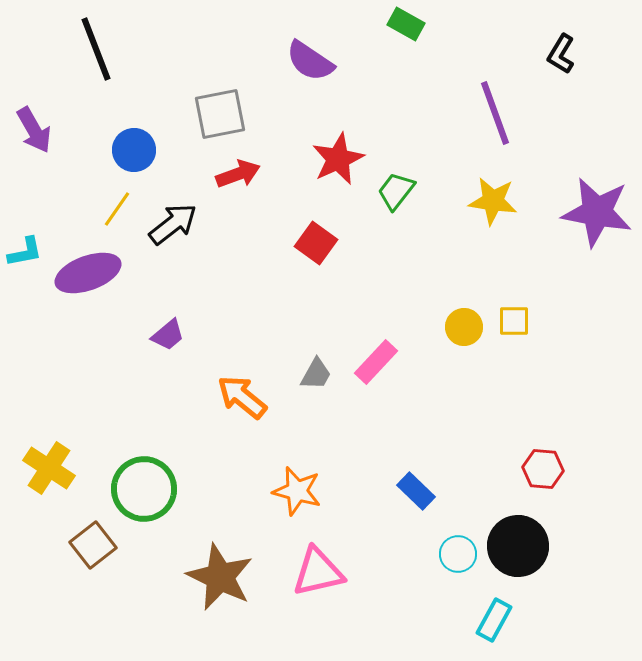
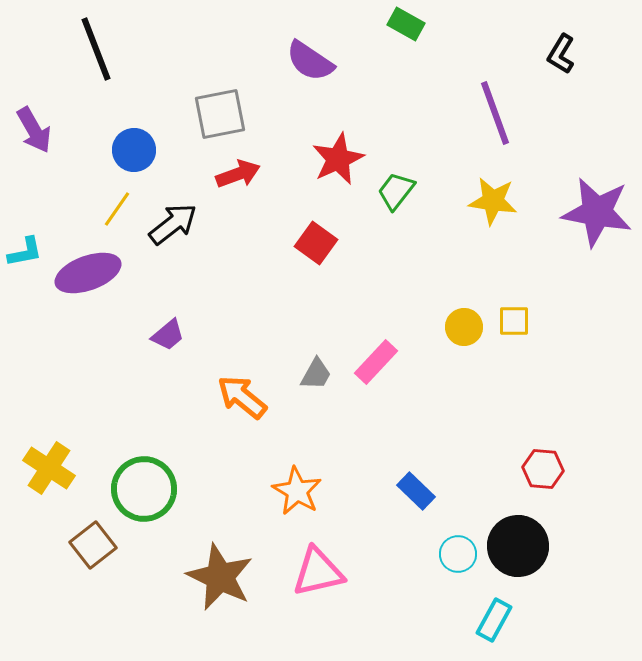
orange star: rotated 15 degrees clockwise
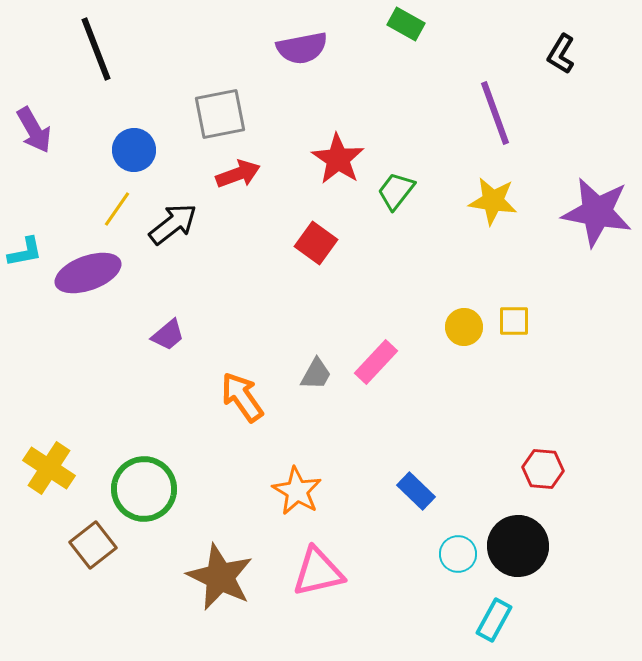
purple semicircle: moved 8 px left, 13 px up; rotated 45 degrees counterclockwise
red star: rotated 14 degrees counterclockwise
orange arrow: rotated 16 degrees clockwise
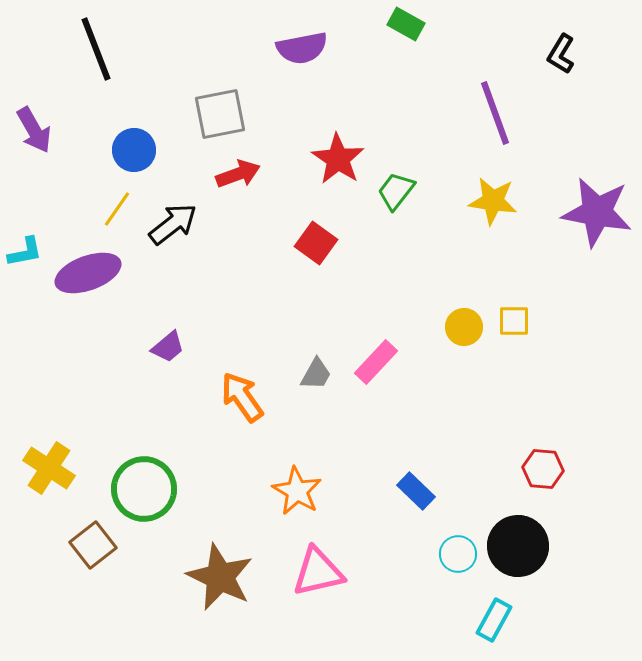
purple trapezoid: moved 12 px down
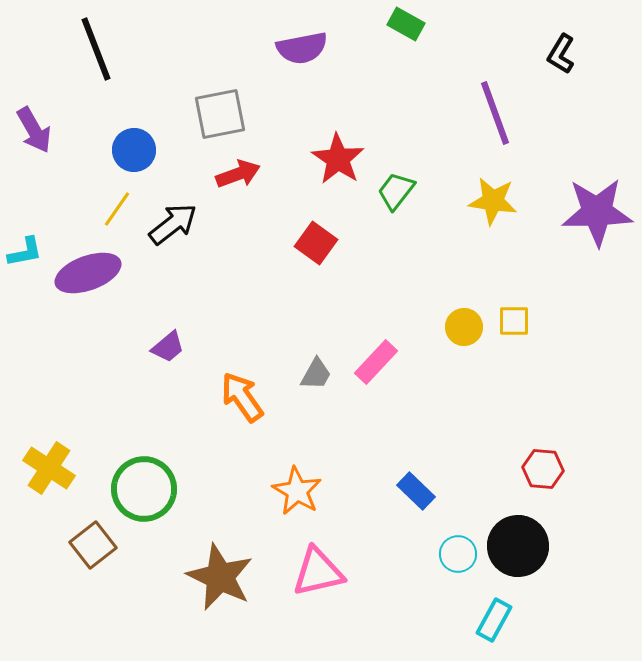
purple star: rotated 12 degrees counterclockwise
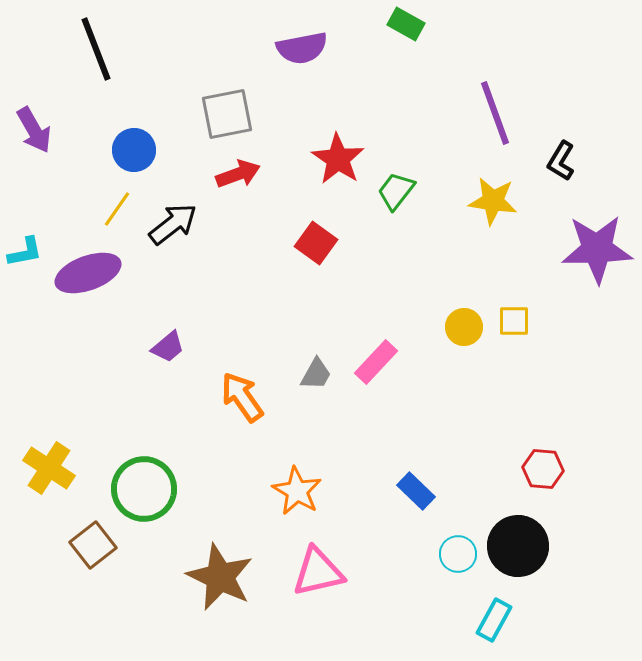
black L-shape: moved 107 px down
gray square: moved 7 px right
purple star: moved 37 px down
